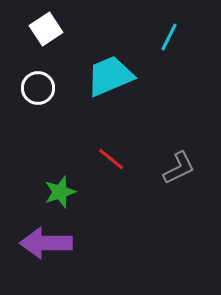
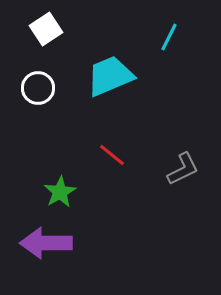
red line: moved 1 px right, 4 px up
gray L-shape: moved 4 px right, 1 px down
green star: rotated 12 degrees counterclockwise
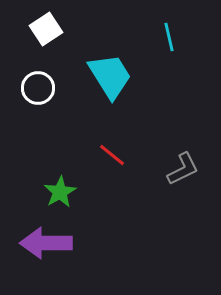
cyan line: rotated 40 degrees counterclockwise
cyan trapezoid: rotated 81 degrees clockwise
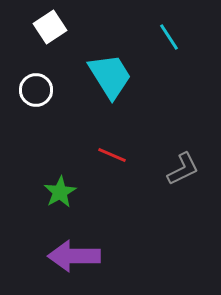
white square: moved 4 px right, 2 px up
cyan line: rotated 20 degrees counterclockwise
white circle: moved 2 px left, 2 px down
red line: rotated 16 degrees counterclockwise
purple arrow: moved 28 px right, 13 px down
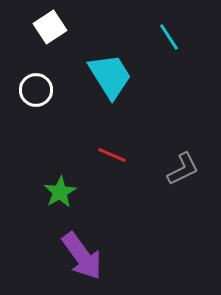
purple arrow: moved 8 px right; rotated 126 degrees counterclockwise
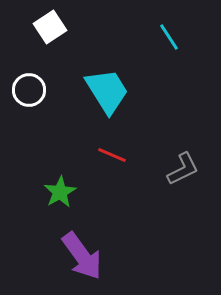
cyan trapezoid: moved 3 px left, 15 px down
white circle: moved 7 px left
